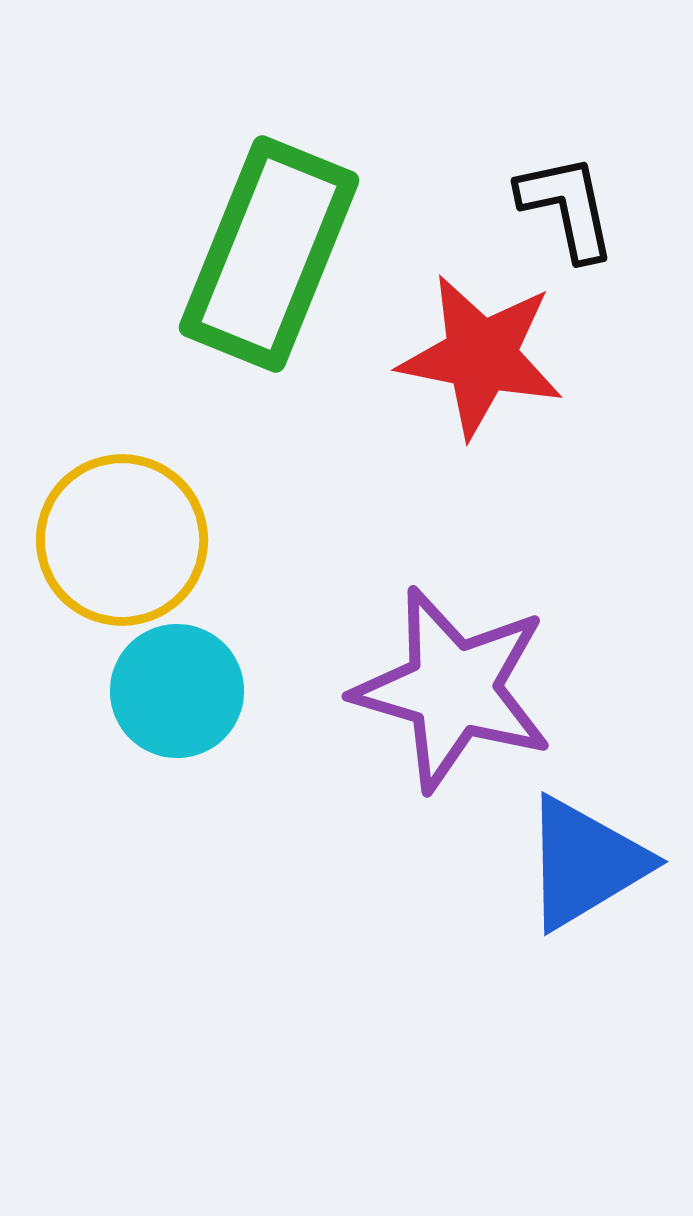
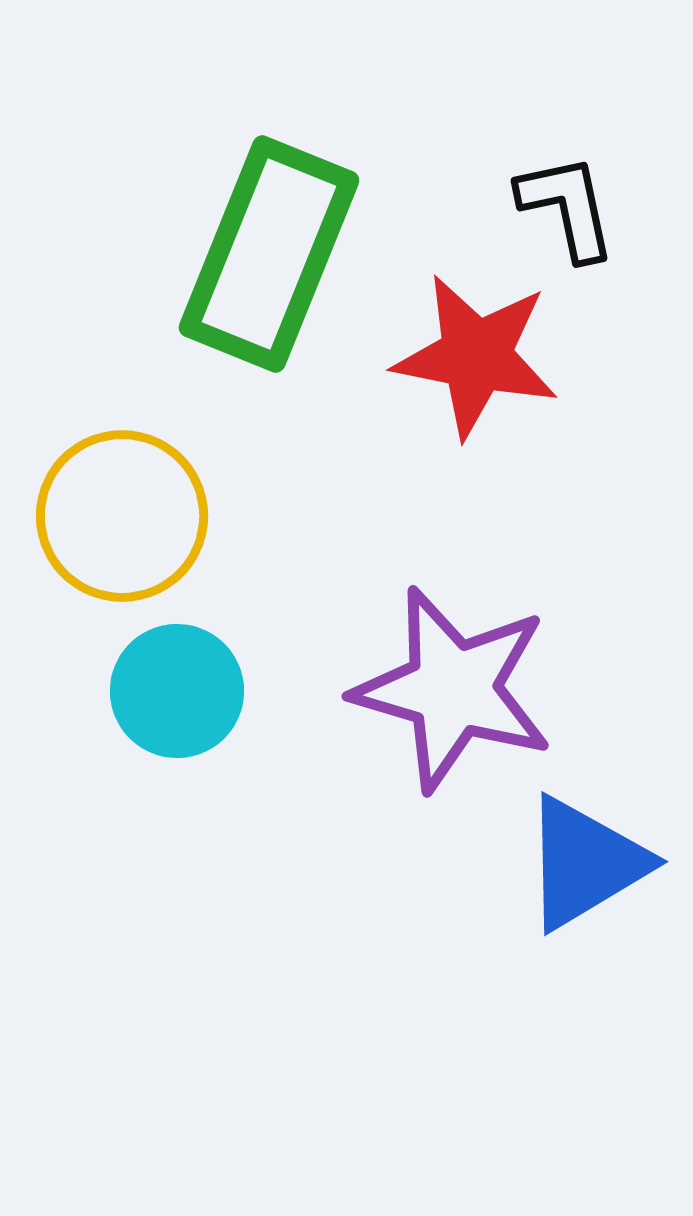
red star: moved 5 px left
yellow circle: moved 24 px up
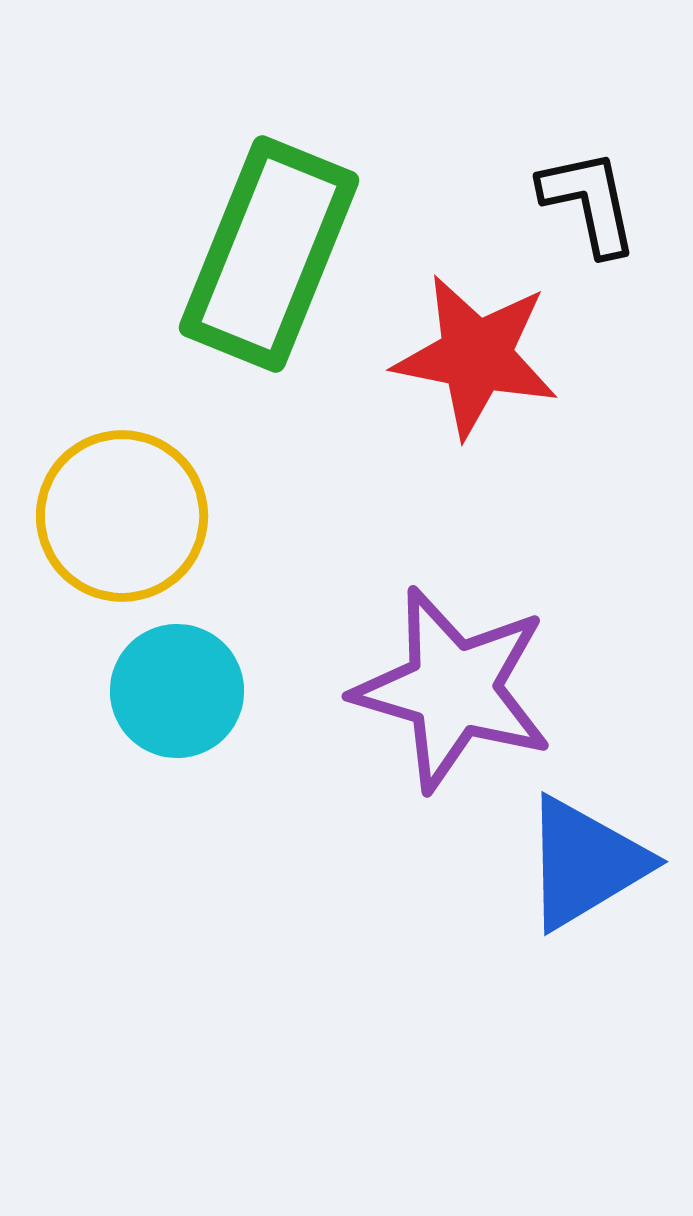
black L-shape: moved 22 px right, 5 px up
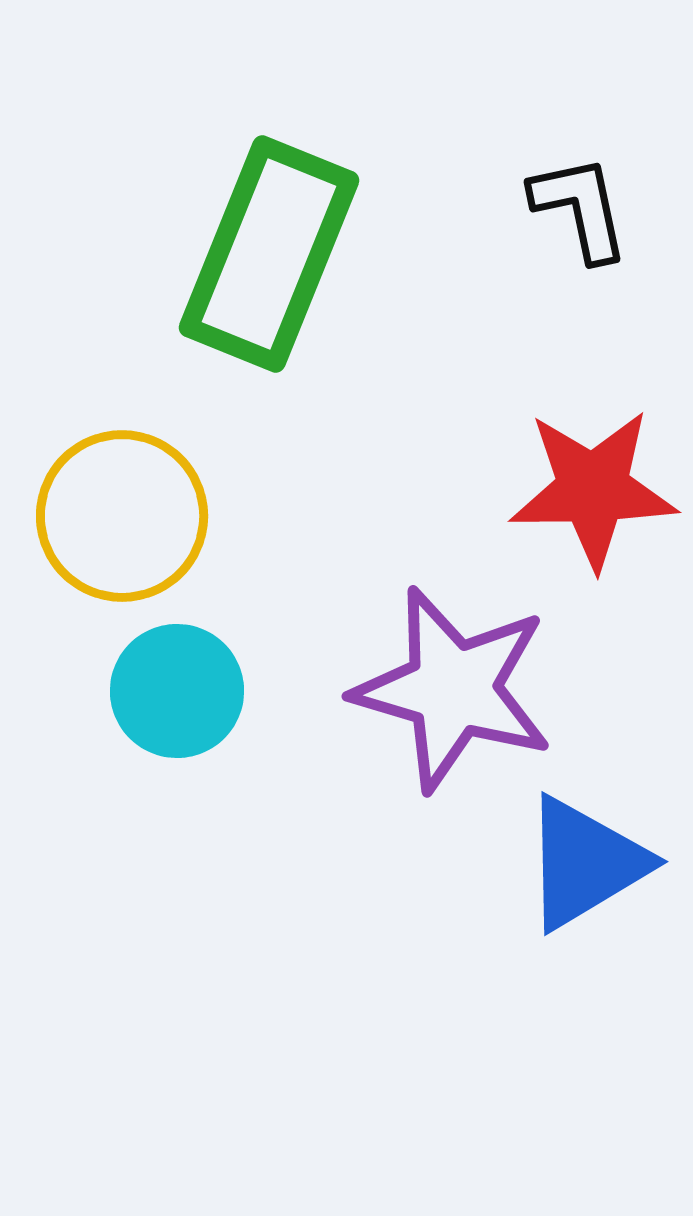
black L-shape: moved 9 px left, 6 px down
red star: moved 117 px right, 133 px down; rotated 12 degrees counterclockwise
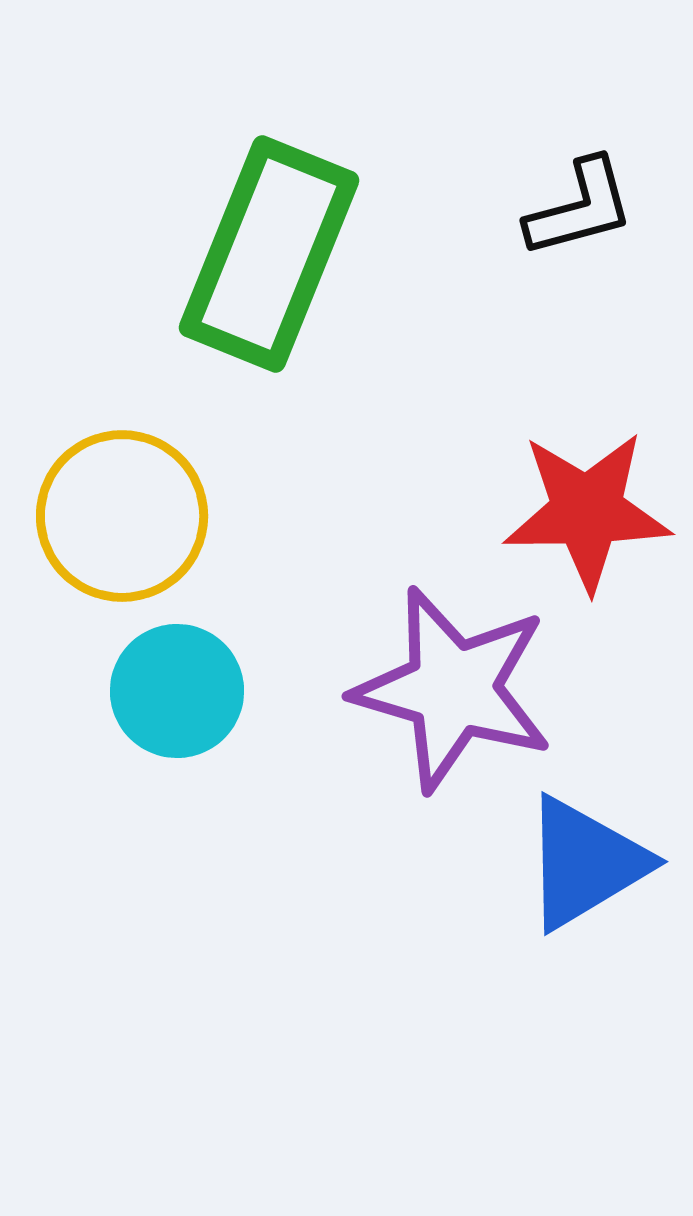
black L-shape: rotated 87 degrees clockwise
red star: moved 6 px left, 22 px down
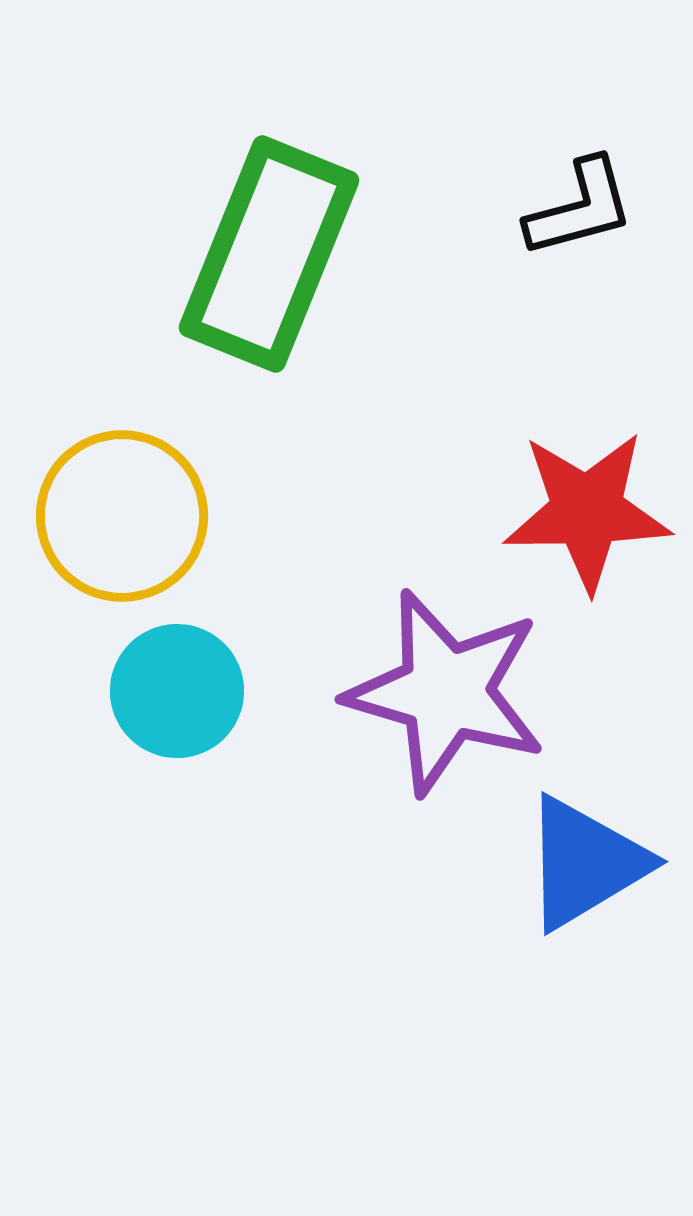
purple star: moved 7 px left, 3 px down
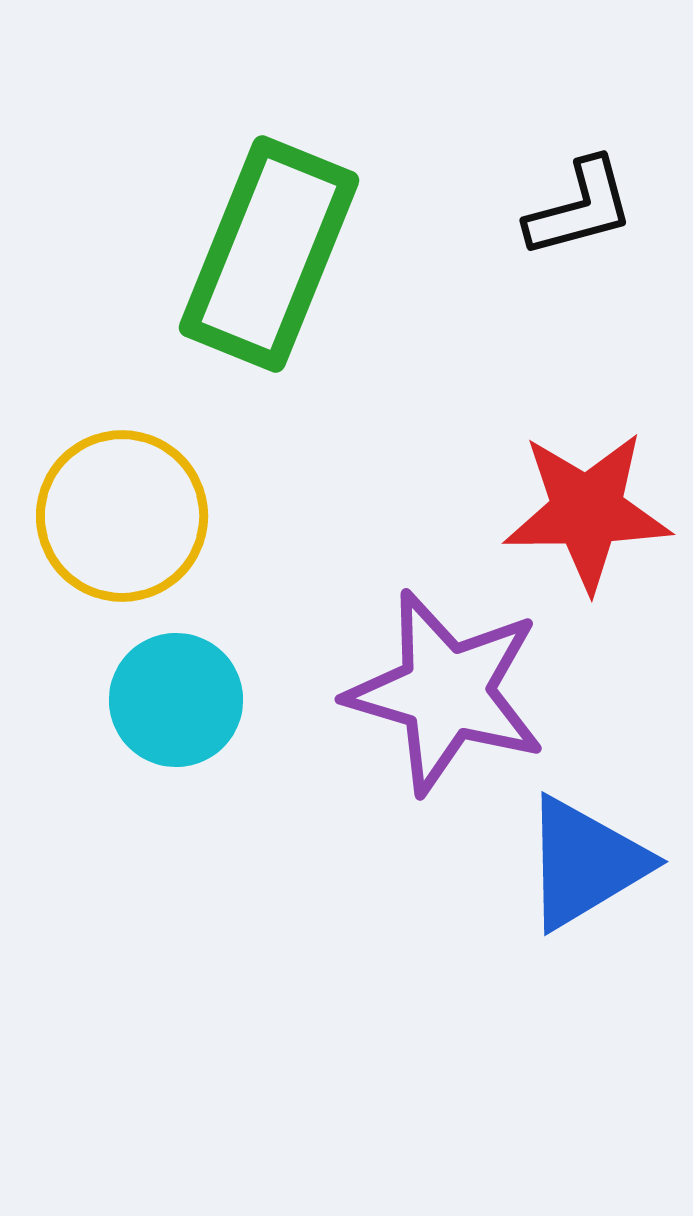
cyan circle: moved 1 px left, 9 px down
